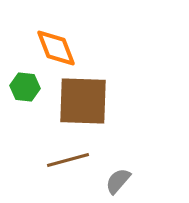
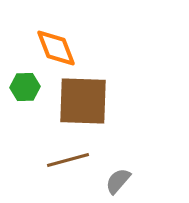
green hexagon: rotated 8 degrees counterclockwise
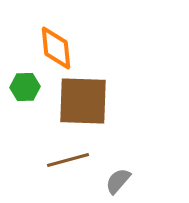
orange diamond: rotated 15 degrees clockwise
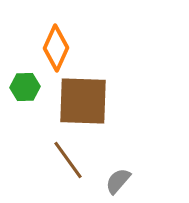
orange diamond: rotated 30 degrees clockwise
brown line: rotated 69 degrees clockwise
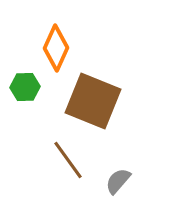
brown square: moved 10 px right; rotated 20 degrees clockwise
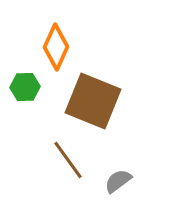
orange diamond: moved 1 px up
gray semicircle: rotated 12 degrees clockwise
